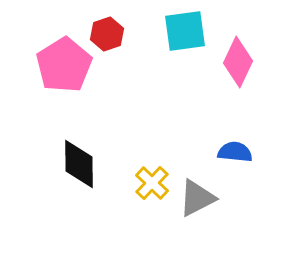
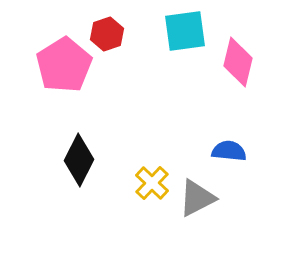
pink diamond: rotated 12 degrees counterclockwise
blue semicircle: moved 6 px left, 1 px up
black diamond: moved 4 px up; rotated 27 degrees clockwise
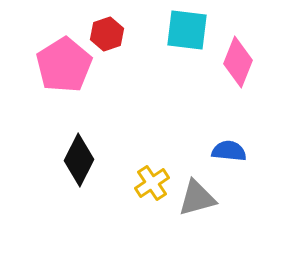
cyan square: moved 2 px right, 1 px up; rotated 15 degrees clockwise
pink diamond: rotated 9 degrees clockwise
yellow cross: rotated 12 degrees clockwise
gray triangle: rotated 12 degrees clockwise
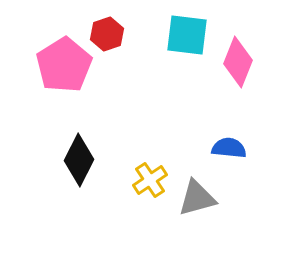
cyan square: moved 5 px down
blue semicircle: moved 3 px up
yellow cross: moved 2 px left, 3 px up
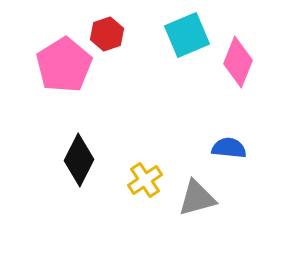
cyan square: rotated 30 degrees counterclockwise
yellow cross: moved 5 px left
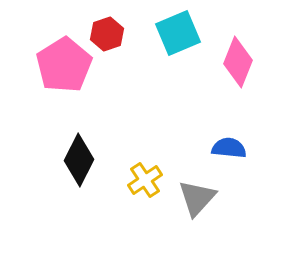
cyan square: moved 9 px left, 2 px up
gray triangle: rotated 33 degrees counterclockwise
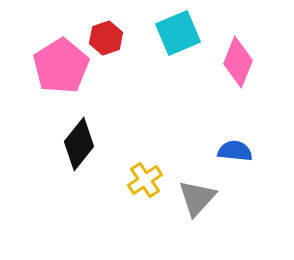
red hexagon: moved 1 px left, 4 px down
pink pentagon: moved 3 px left, 1 px down
blue semicircle: moved 6 px right, 3 px down
black diamond: moved 16 px up; rotated 12 degrees clockwise
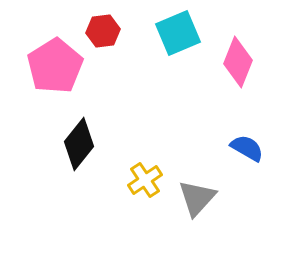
red hexagon: moved 3 px left, 7 px up; rotated 12 degrees clockwise
pink pentagon: moved 6 px left
blue semicircle: moved 12 px right, 3 px up; rotated 24 degrees clockwise
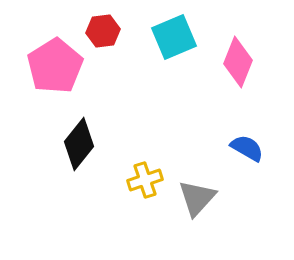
cyan square: moved 4 px left, 4 px down
yellow cross: rotated 16 degrees clockwise
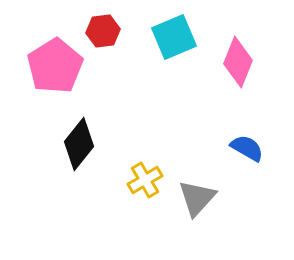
yellow cross: rotated 12 degrees counterclockwise
